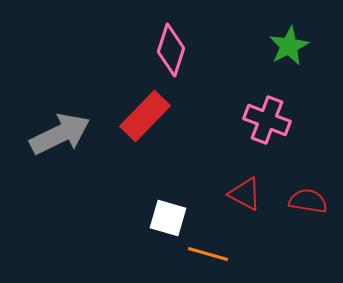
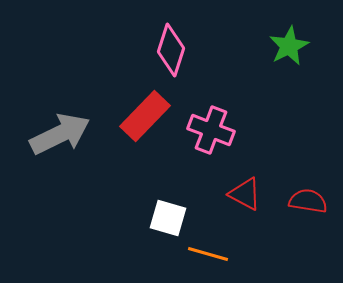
pink cross: moved 56 px left, 10 px down
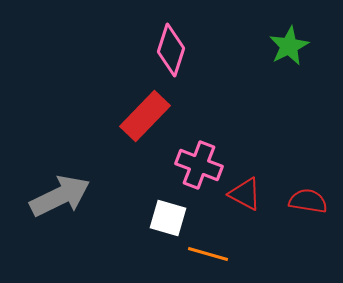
pink cross: moved 12 px left, 35 px down
gray arrow: moved 62 px down
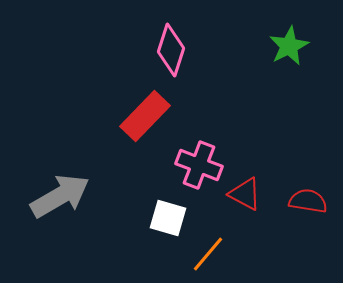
gray arrow: rotated 4 degrees counterclockwise
orange line: rotated 66 degrees counterclockwise
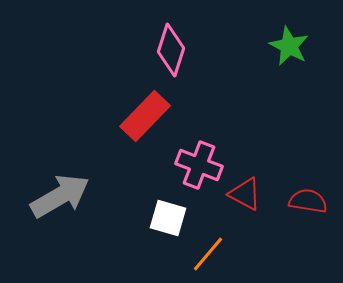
green star: rotated 18 degrees counterclockwise
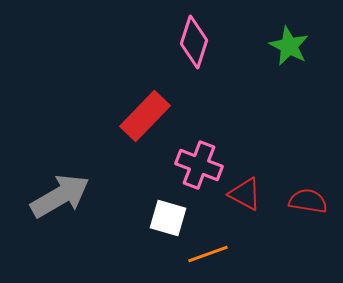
pink diamond: moved 23 px right, 8 px up
orange line: rotated 30 degrees clockwise
